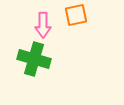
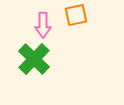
green cross: rotated 28 degrees clockwise
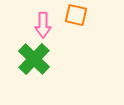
orange square: rotated 25 degrees clockwise
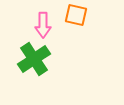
green cross: rotated 12 degrees clockwise
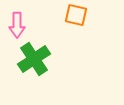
pink arrow: moved 26 px left
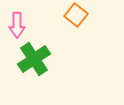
orange square: rotated 25 degrees clockwise
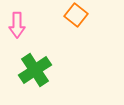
green cross: moved 1 px right, 11 px down
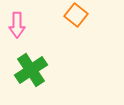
green cross: moved 4 px left
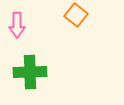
green cross: moved 1 px left, 2 px down; rotated 32 degrees clockwise
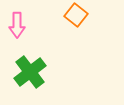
green cross: rotated 36 degrees counterclockwise
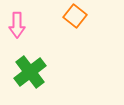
orange square: moved 1 px left, 1 px down
